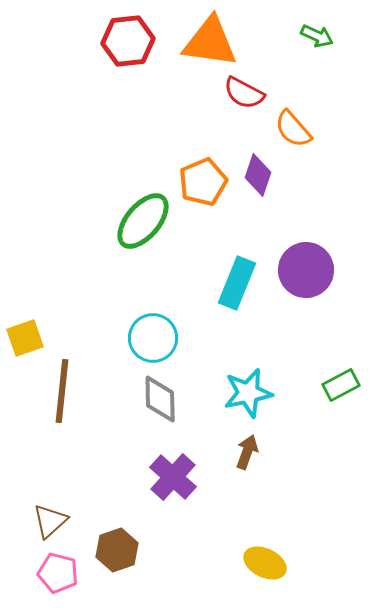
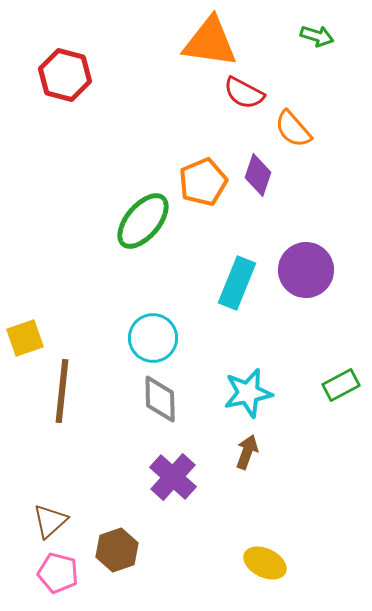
green arrow: rotated 8 degrees counterclockwise
red hexagon: moved 63 px left, 34 px down; rotated 21 degrees clockwise
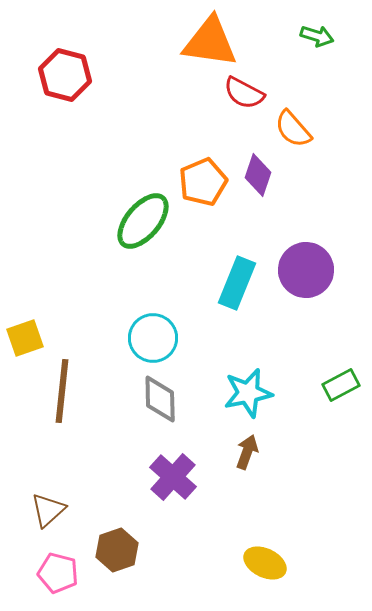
brown triangle: moved 2 px left, 11 px up
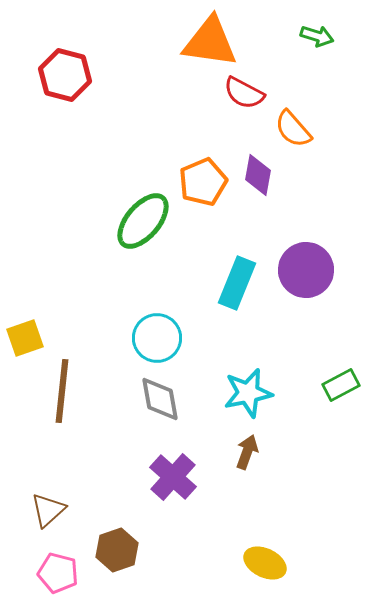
purple diamond: rotated 9 degrees counterclockwise
cyan circle: moved 4 px right
gray diamond: rotated 9 degrees counterclockwise
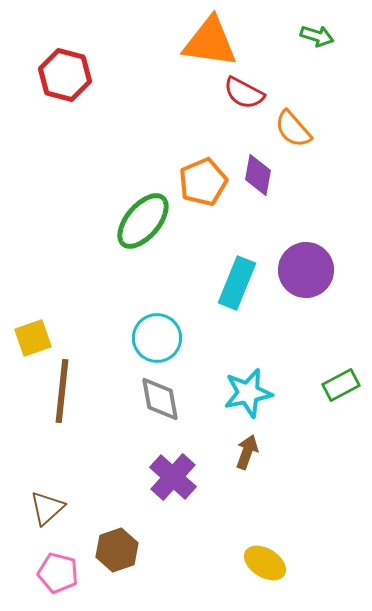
yellow square: moved 8 px right
brown triangle: moved 1 px left, 2 px up
yellow ellipse: rotated 6 degrees clockwise
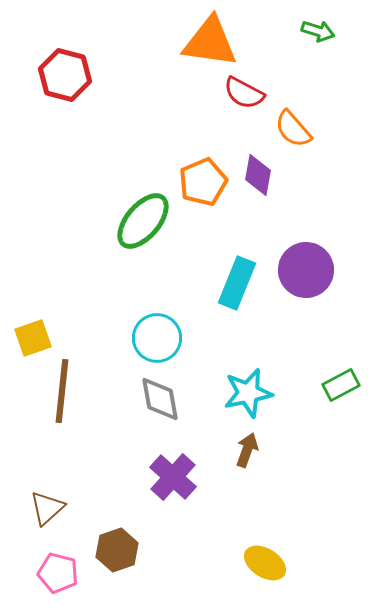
green arrow: moved 1 px right, 5 px up
brown arrow: moved 2 px up
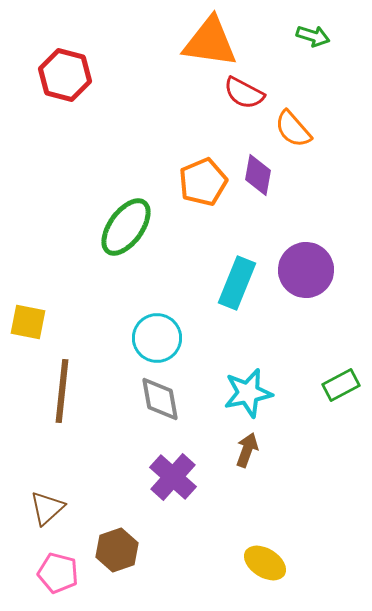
green arrow: moved 5 px left, 5 px down
green ellipse: moved 17 px left, 6 px down; rotated 4 degrees counterclockwise
yellow square: moved 5 px left, 16 px up; rotated 30 degrees clockwise
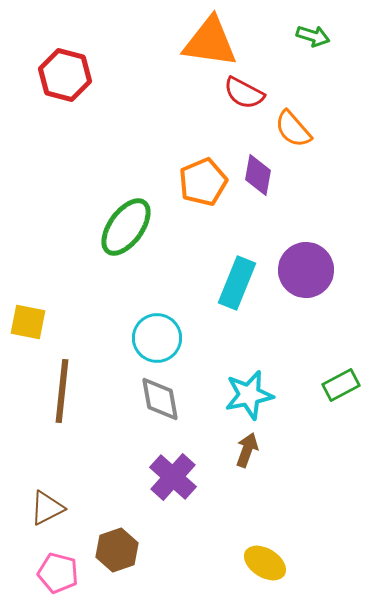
cyan star: moved 1 px right, 2 px down
brown triangle: rotated 15 degrees clockwise
